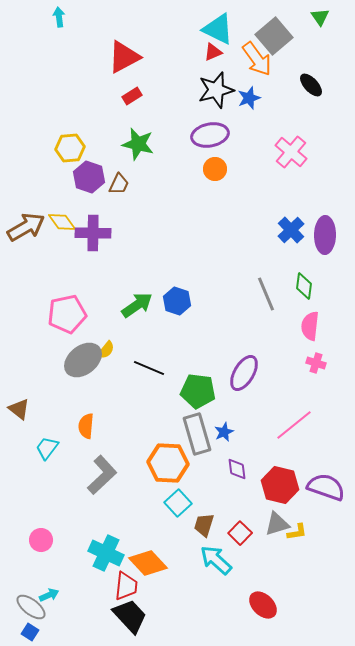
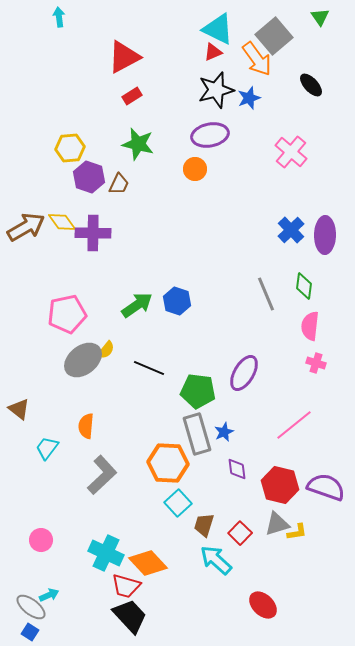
orange circle at (215, 169): moved 20 px left
red trapezoid at (126, 586): rotated 100 degrees clockwise
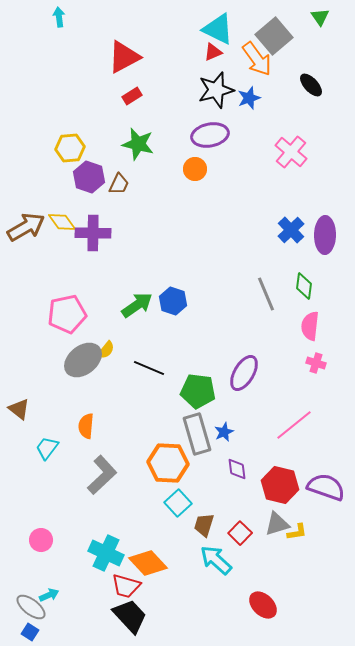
blue hexagon at (177, 301): moved 4 px left
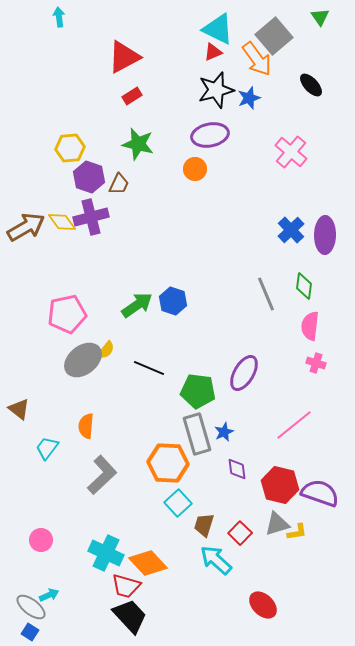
purple cross at (93, 233): moved 2 px left, 16 px up; rotated 16 degrees counterclockwise
purple semicircle at (326, 487): moved 6 px left, 6 px down
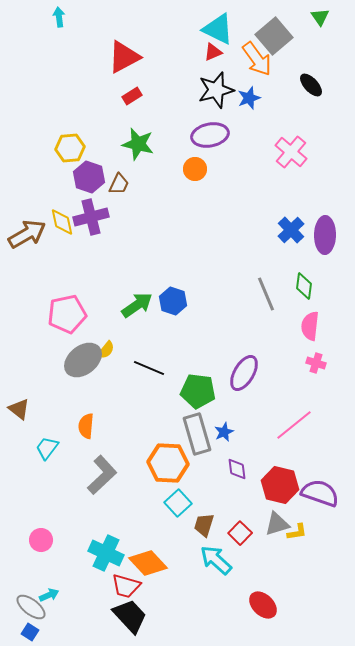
yellow diamond at (62, 222): rotated 24 degrees clockwise
brown arrow at (26, 227): moved 1 px right, 7 px down
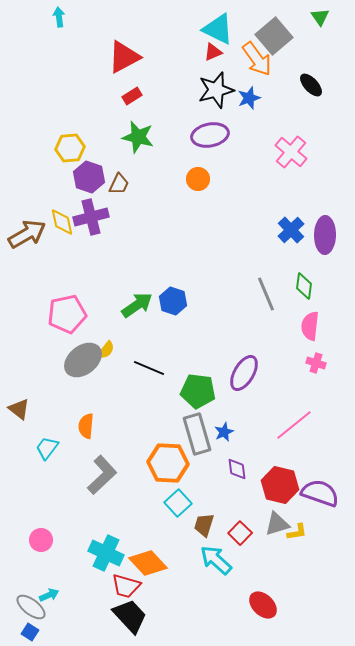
green star at (138, 144): moved 7 px up
orange circle at (195, 169): moved 3 px right, 10 px down
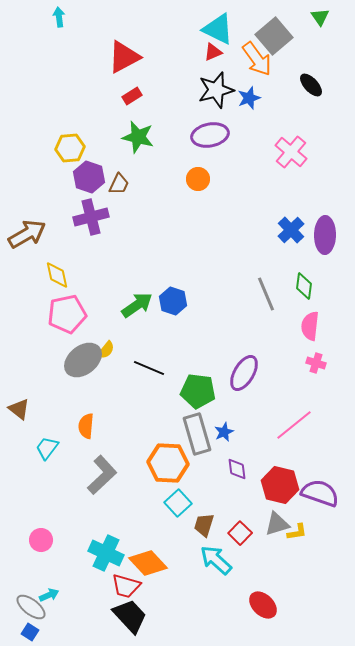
yellow diamond at (62, 222): moved 5 px left, 53 px down
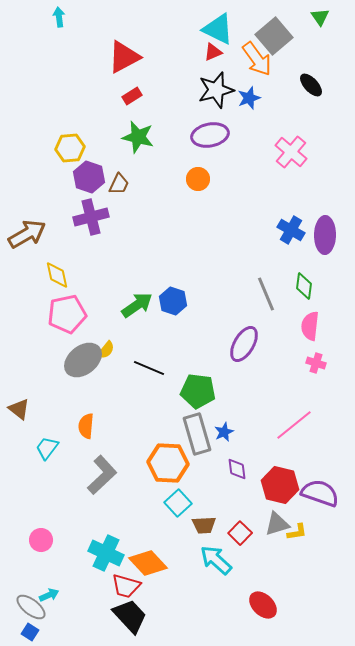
blue cross at (291, 230): rotated 16 degrees counterclockwise
purple ellipse at (244, 373): moved 29 px up
brown trapezoid at (204, 525): rotated 110 degrees counterclockwise
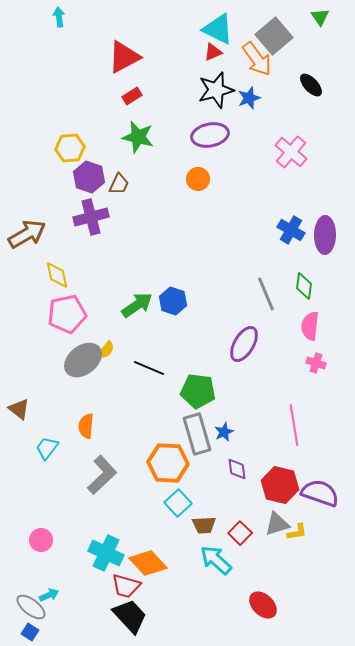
pink line at (294, 425): rotated 60 degrees counterclockwise
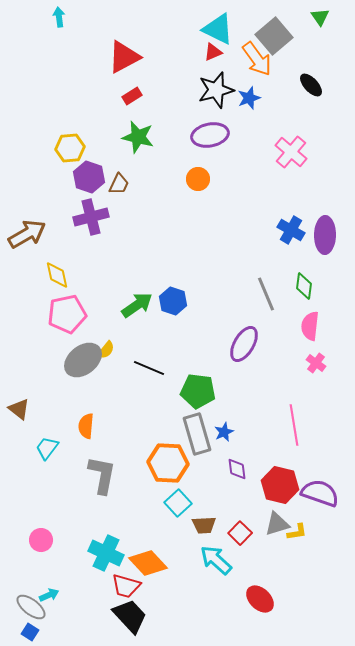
pink cross at (316, 363): rotated 18 degrees clockwise
gray L-shape at (102, 475): rotated 36 degrees counterclockwise
red ellipse at (263, 605): moved 3 px left, 6 px up
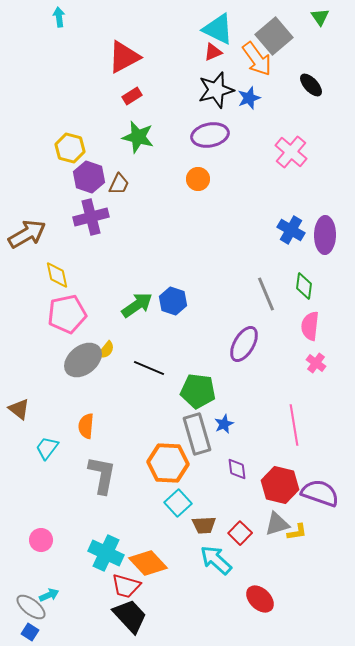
yellow hexagon at (70, 148): rotated 20 degrees clockwise
blue star at (224, 432): moved 8 px up
